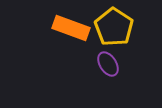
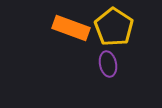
purple ellipse: rotated 20 degrees clockwise
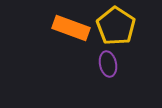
yellow pentagon: moved 2 px right, 1 px up
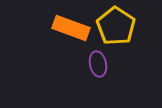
purple ellipse: moved 10 px left
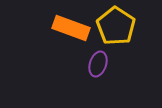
purple ellipse: rotated 30 degrees clockwise
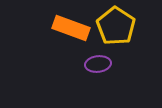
purple ellipse: rotated 65 degrees clockwise
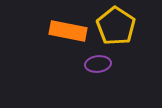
orange rectangle: moved 3 px left, 3 px down; rotated 9 degrees counterclockwise
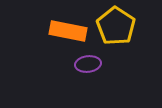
purple ellipse: moved 10 px left
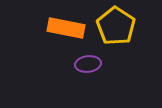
orange rectangle: moved 2 px left, 3 px up
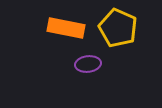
yellow pentagon: moved 2 px right, 2 px down; rotated 9 degrees counterclockwise
